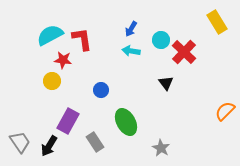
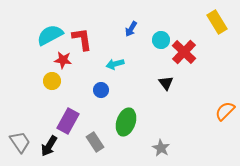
cyan arrow: moved 16 px left, 13 px down; rotated 24 degrees counterclockwise
green ellipse: rotated 48 degrees clockwise
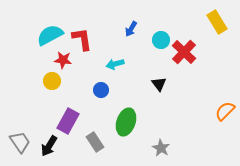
black triangle: moved 7 px left, 1 px down
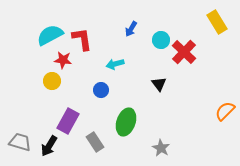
gray trapezoid: rotated 40 degrees counterclockwise
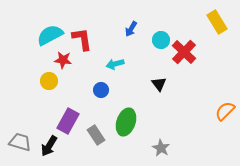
yellow circle: moved 3 px left
gray rectangle: moved 1 px right, 7 px up
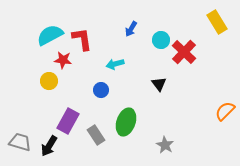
gray star: moved 4 px right, 3 px up
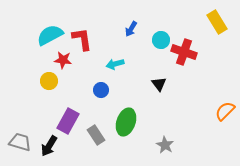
red cross: rotated 25 degrees counterclockwise
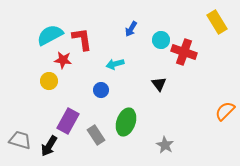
gray trapezoid: moved 2 px up
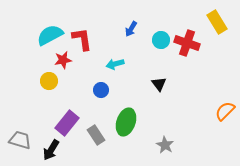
red cross: moved 3 px right, 9 px up
red star: rotated 18 degrees counterclockwise
purple rectangle: moved 1 px left, 2 px down; rotated 10 degrees clockwise
black arrow: moved 2 px right, 4 px down
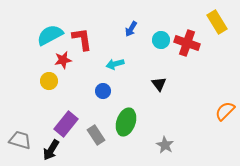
blue circle: moved 2 px right, 1 px down
purple rectangle: moved 1 px left, 1 px down
